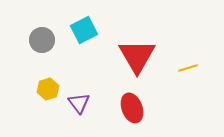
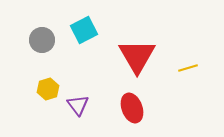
purple triangle: moved 1 px left, 2 px down
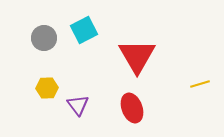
gray circle: moved 2 px right, 2 px up
yellow line: moved 12 px right, 16 px down
yellow hexagon: moved 1 px left, 1 px up; rotated 15 degrees clockwise
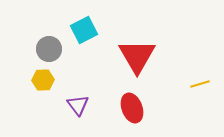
gray circle: moved 5 px right, 11 px down
yellow hexagon: moved 4 px left, 8 px up
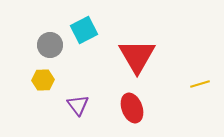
gray circle: moved 1 px right, 4 px up
